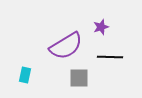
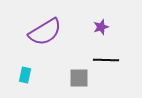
purple semicircle: moved 21 px left, 14 px up
black line: moved 4 px left, 3 px down
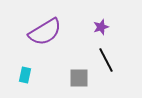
black line: rotated 60 degrees clockwise
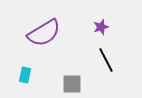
purple semicircle: moved 1 px left, 1 px down
gray square: moved 7 px left, 6 px down
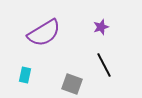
black line: moved 2 px left, 5 px down
gray square: rotated 20 degrees clockwise
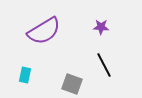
purple star: rotated 21 degrees clockwise
purple semicircle: moved 2 px up
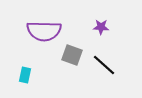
purple semicircle: rotated 32 degrees clockwise
black line: rotated 20 degrees counterclockwise
gray square: moved 29 px up
